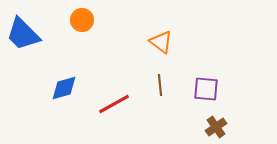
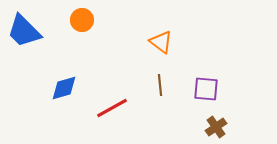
blue trapezoid: moved 1 px right, 3 px up
red line: moved 2 px left, 4 px down
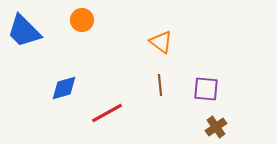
red line: moved 5 px left, 5 px down
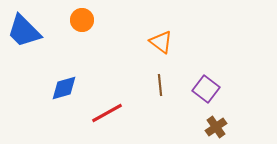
purple square: rotated 32 degrees clockwise
